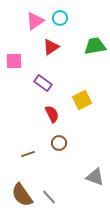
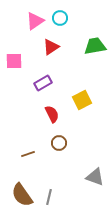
purple rectangle: rotated 66 degrees counterclockwise
gray line: rotated 56 degrees clockwise
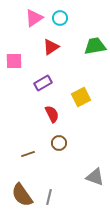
pink triangle: moved 1 px left, 3 px up
yellow square: moved 1 px left, 3 px up
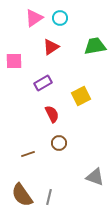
yellow square: moved 1 px up
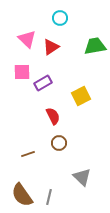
pink triangle: moved 7 px left, 21 px down; rotated 42 degrees counterclockwise
pink square: moved 8 px right, 11 px down
red semicircle: moved 1 px right, 2 px down
gray triangle: moved 13 px left; rotated 24 degrees clockwise
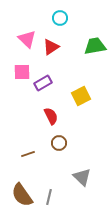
red semicircle: moved 2 px left
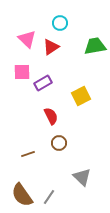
cyan circle: moved 5 px down
gray line: rotated 21 degrees clockwise
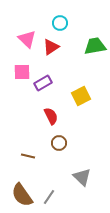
brown line: moved 2 px down; rotated 32 degrees clockwise
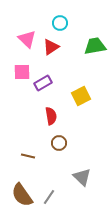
red semicircle: rotated 18 degrees clockwise
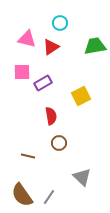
pink triangle: rotated 30 degrees counterclockwise
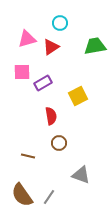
pink triangle: rotated 30 degrees counterclockwise
yellow square: moved 3 px left
gray triangle: moved 1 px left, 2 px up; rotated 24 degrees counterclockwise
